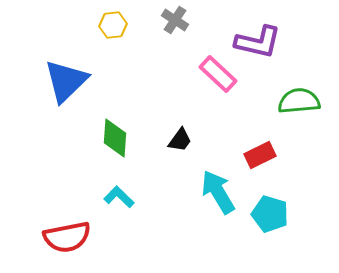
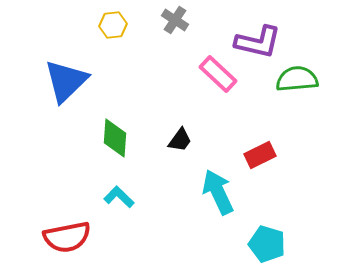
green semicircle: moved 2 px left, 22 px up
cyan arrow: rotated 6 degrees clockwise
cyan pentagon: moved 3 px left, 30 px down
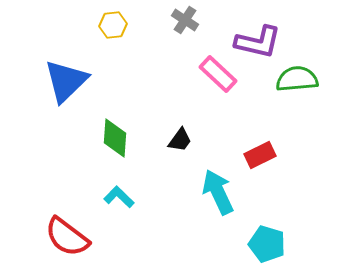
gray cross: moved 10 px right
red semicircle: rotated 48 degrees clockwise
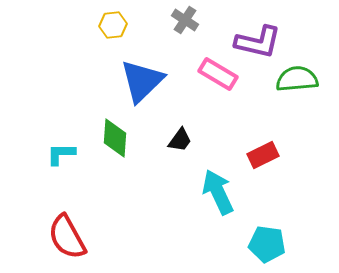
pink rectangle: rotated 12 degrees counterclockwise
blue triangle: moved 76 px right
red rectangle: moved 3 px right
cyan L-shape: moved 58 px left, 43 px up; rotated 44 degrees counterclockwise
red semicircle: rotated 24 degrees clockwise
cyan pentagon: rotated 9 degrees counterclockwise
